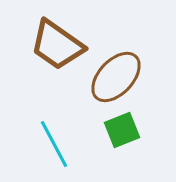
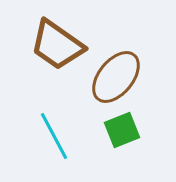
brown ellipse: rotated 4 degrees counterclockwise
cyan line: moved 8 px up
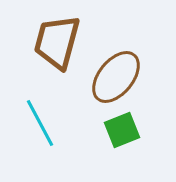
brown trapezoid: moved 3 px up; rotated 70 degrees clockwise
cyan line: moved 14 px left, 13 px up
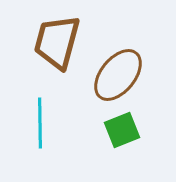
brown ellipse: moved 2 px right, 2 px up
cyan line: rotated 27 degrees clockwise
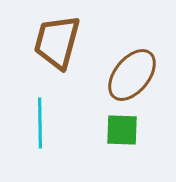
brown ellipse: moved 14 px right
green square: rotated 24 degrees clockwise
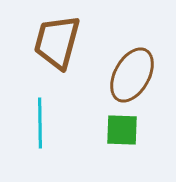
brown ellipse: rotated 10 degrees counterclockwise
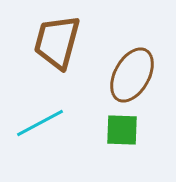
cyan line: rotated 63 degrees clockwise
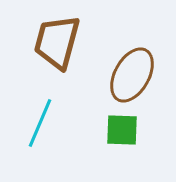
cyan line: rotated 39 degrees counterclockwise
